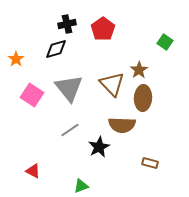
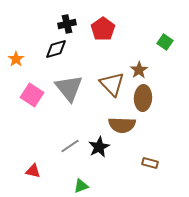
gray line: moved 16 px down
red triangle: rotated 14 degrees counterclockwise
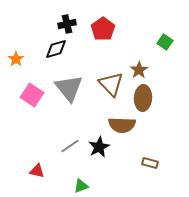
brown triangle: moved 1 px left
red triangle: moved 4 px right
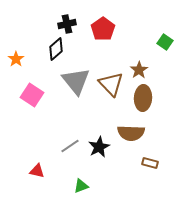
black diamond: rotated 25 degrees counterclockwise
gray triangle: moved 7 px right, 7 px up
brown semicircle: moved 9 px right, 8 px down
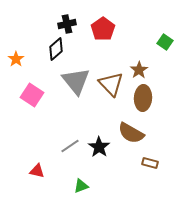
brown semicircle: rotated 28 degrees clockwise
black star: rotated 10 degrees counterclockwise
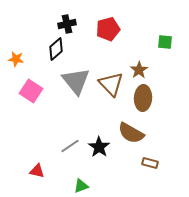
red pentagon: moved 5 px right; rotated 20 degrees clockwise
green square: rotated 28 degrees counterclockwise
orange star: rotated 28 degrees counterclockwise
pink square: moved 1 px left, 4 px up
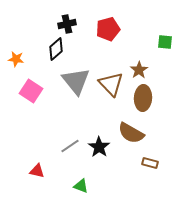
green triangle: rotated 42 degrees clockwise
